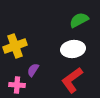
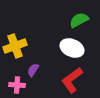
white ellipse: moved 1 px left, 1 px up; rotated 30 degrees clockwise
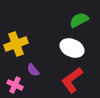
yellow cross: moved 1 px right, 2 px up
purple semicircle: rotated 72 degrees counterclockwise
pink cross: moved 2 px left; rotated 21 degrees clockwise
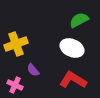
red L-shape: moved 1 px right; rotated 68 degrees clockwise
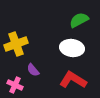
white ellipse: rotated 15 degrees counterclockwise
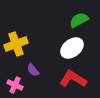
white ellipse: rotated 45 degrees counterclockwise
red L-shape: moved 1 px up
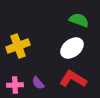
green semicircle: rotated 48 degrees clockwise
yellow cross: moved 2 px right, 2 px down
purple semicircle: moved 5 px right, 13 px down
pink cross: rotated 28 degrees counterclockwise
